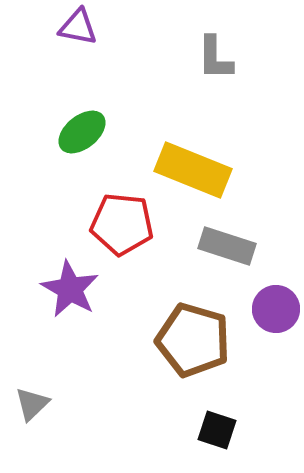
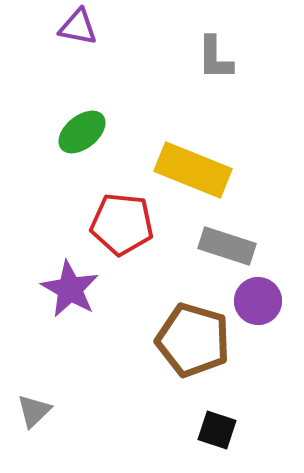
purple circle: moved 18 px left, 8 px up
gray triangle: moved 2 px right, 7 px down
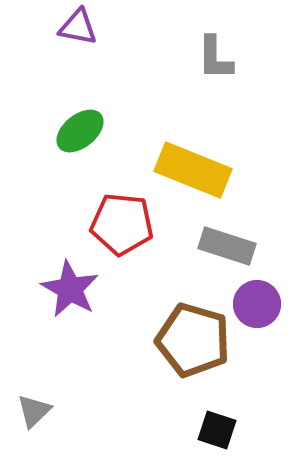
green ellipse: moved 2 px left, 1 px up
purple circle: moved 1 px left, 3 px down
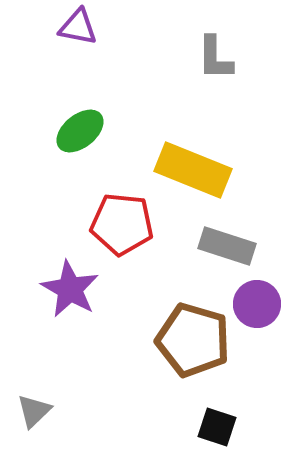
black square: moved 3 px up
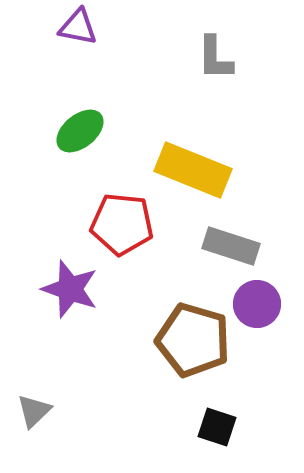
gray rectangle: moved 4 px right
purple star: rotated 10 degrees counterclockwise
